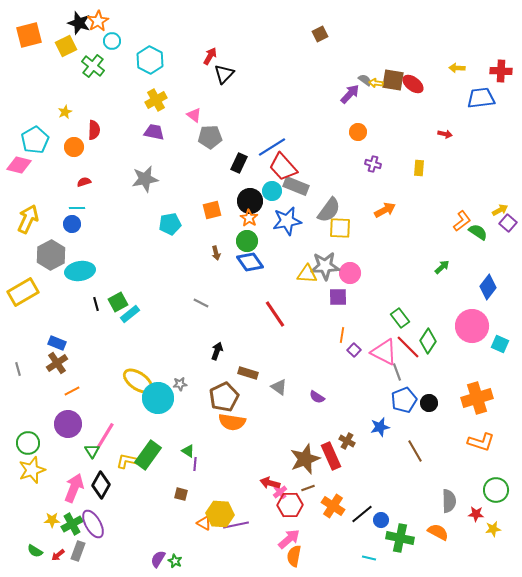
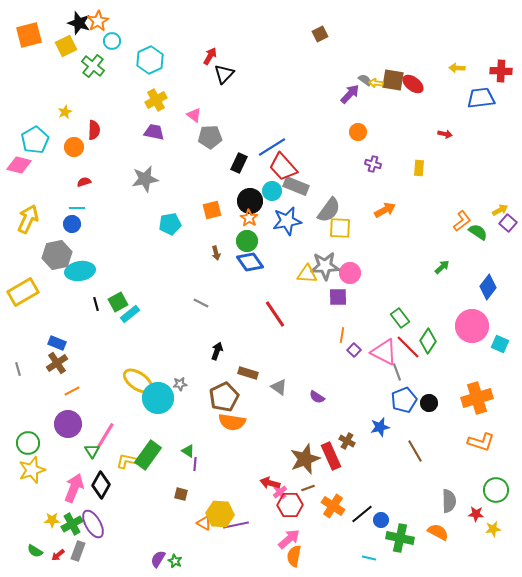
cyan hexagon at (150, 60): rotated 8 degrees clockwise
gray hexagon at (51, 255): moved 6 px right; rotated 16 degrees clockwise
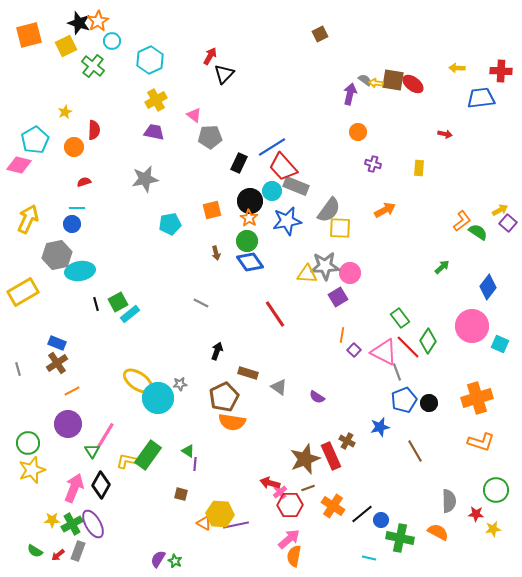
purple arrow at (350, 94): rotated 30 degrees counterclockwise
purple square at (338, 297): rotated 30 degrees counterclockwise
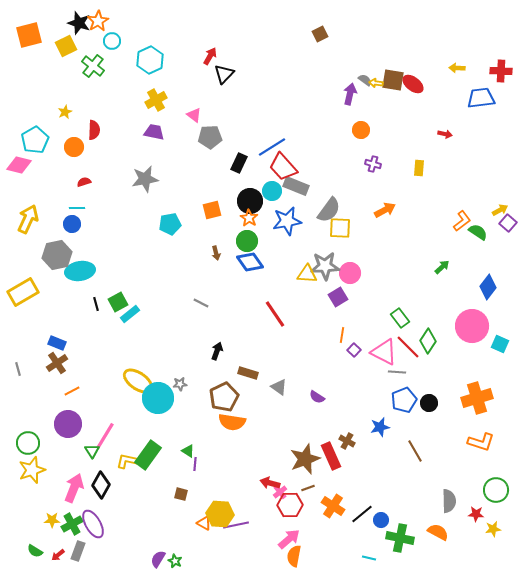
orange circle at (358, 132): moved 3 px right, 2 px up
gray line at (397, 372): rotated 66 degrees counterclockwise
